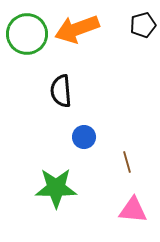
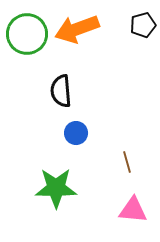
blue circle: moved 8 px left, 4 px up
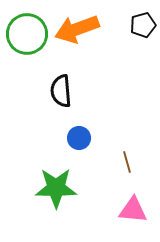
blue circle: moved 3 px right, 5 px down
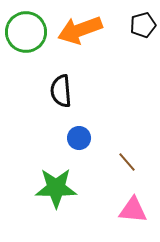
orange arrow: moved 3 px right, 1 px down
green circle: moved 1 px left, 2 px up
brown line: rotated 25 degrees counterclockwise
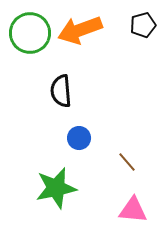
green circle: moved 4 px right, 1 px down
green star: rotated 12 degrees counterclockwise
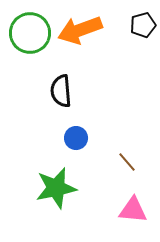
blue circle: moved 3 px left
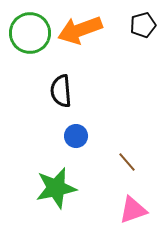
blue circle: moved 2 px up
pink triangle: rotated 24 degrees counterclockwise
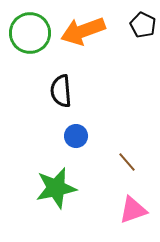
black pentagon: rotated 30 degrees counterclockwise
orange arrow: moved 3 px right, 1 px down
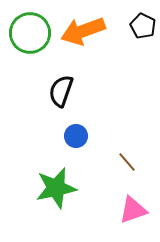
black pentagon: moved 1 px down
black semicircle: rotated 24 degrees clockwise
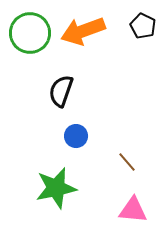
pink triangle: rotated 24 degrees clockwise
